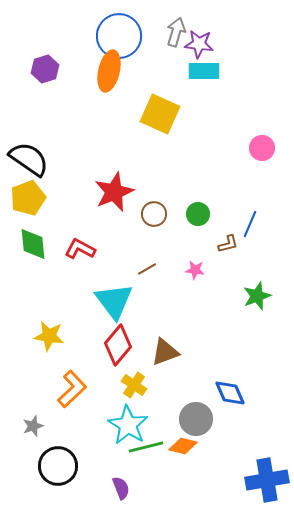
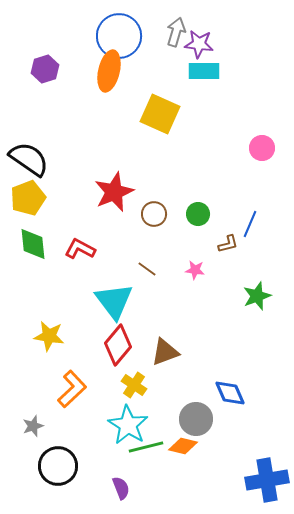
brown line: rotated 66 degrees clockwise
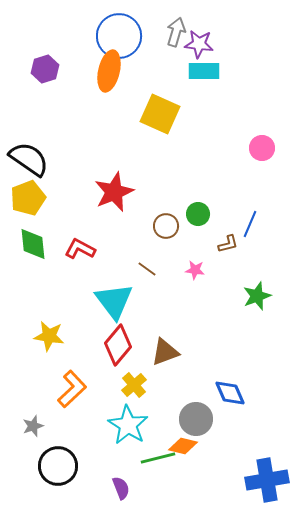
brown circle: moved 12 px right, 12 px down
yellow cross: rotated 15 degrees clockwise
green line: moved 12 px right, 11 px down
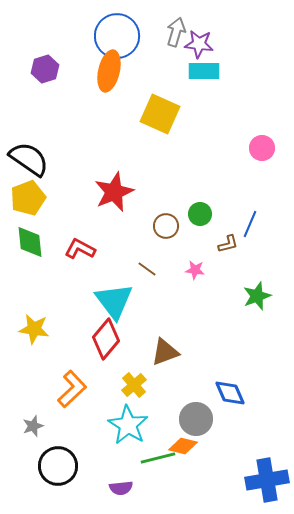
blue circle: moved 2 px left
green circle: moved 2 px right
green diamond: moved 3 px left, 2 px up
yellow star: moved 15 px left, 7 px up
red diamond: moved 12 px left, 6 px up
purple semicircle: rotated 105 degrees clockwise
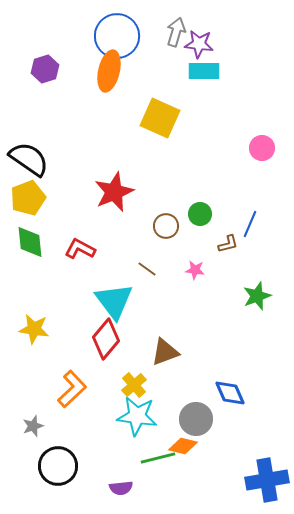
yellow square: moved 4 px down
cyan star: moved 9 px right, 9 px up; rotated 24 degrees counterclockwise
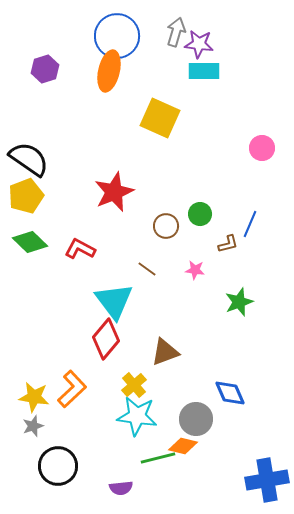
yellow pentagon: moved 2 px left, 2 px up
green diamond: rotated 40 degrees counterclockwise
green star: moved 18 px left, 6 px down
yellow star: moved 68 px down
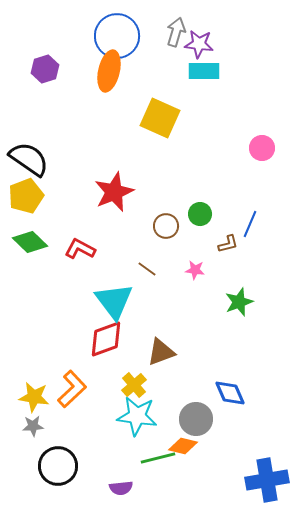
red diamond: rotated 30 degrees clockwise
brown triangle: moved 4 px left
gray star: rotated 15 degrees clockwise
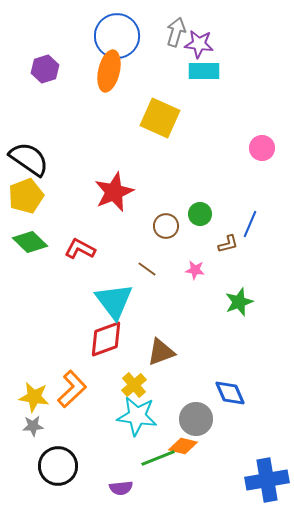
green line: rotated 8 degrees counterclockwise
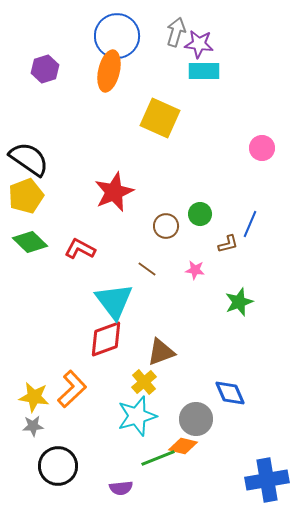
yellow cross: moved 10 px right, 3 px up
cyan star: rotated 24 degrees counterclockwise
